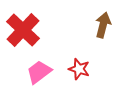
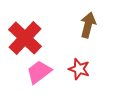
brown arrow: moved 15 px left
red cross: moved 2 px right, 8 px down
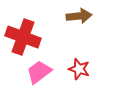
brown arrow: moved 9 px left, 9 px up; rotated 70 degrees clockwise
red cross: moved 2 px left, 1 px up; rotated 24 degrees counterclockwise
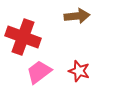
brown arrow: moved 2 px left
red star: moved 2 px down
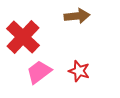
red cross: rotated 24 degrees clockwise
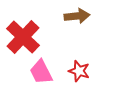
pink trapezoid: moved 2 px right; rotated 80 degrees counterclockwise
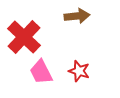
red cross: moved 1 px right
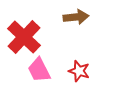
brown arrow: moved 1 px left, 1 px down
pink trapezoid: moved 2 px left, 2 px up
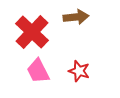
red cross: moved 8 px right, 5 px up
pink trapezoid: moved 1 px left, 1 px down
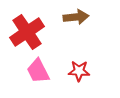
red cross: moved 5 px left; rotated 12 degrees clockwise
red star: rotated 15 degrees counterclockwise
